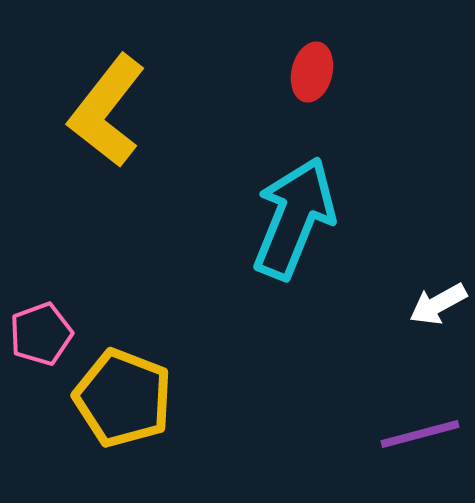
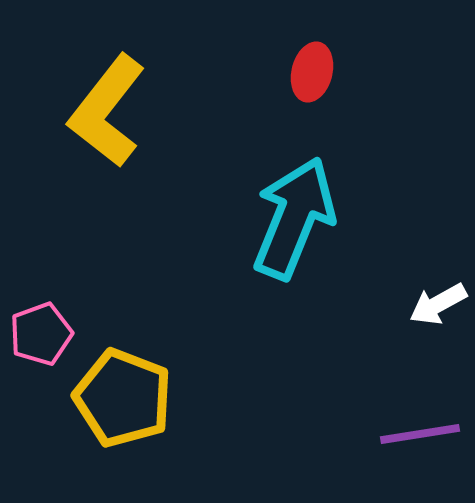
purple line: rotated 6 degrees clockwise
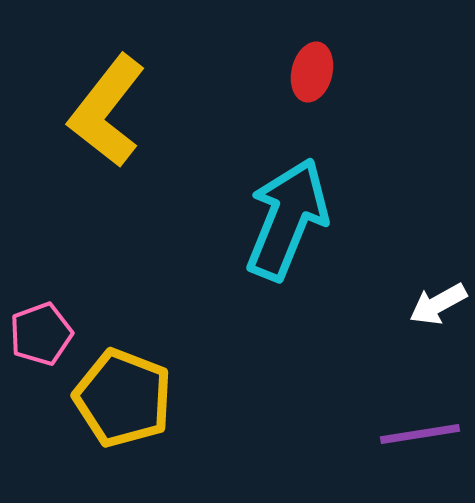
cyan arrow: moved 7 px left, 1 px down
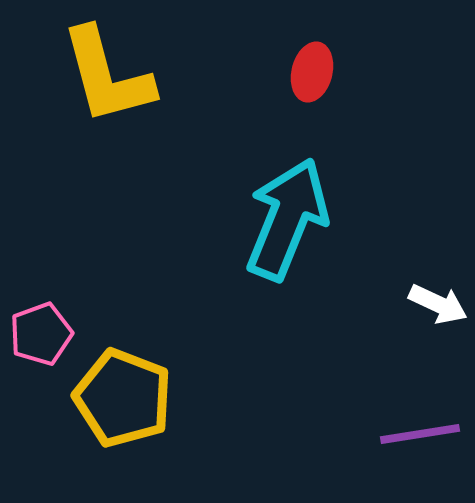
yellow L-shape: moved 35 px up; rotated 53 degrees counterclockwise
white arrow: rotated 126 degrees counterclockwise
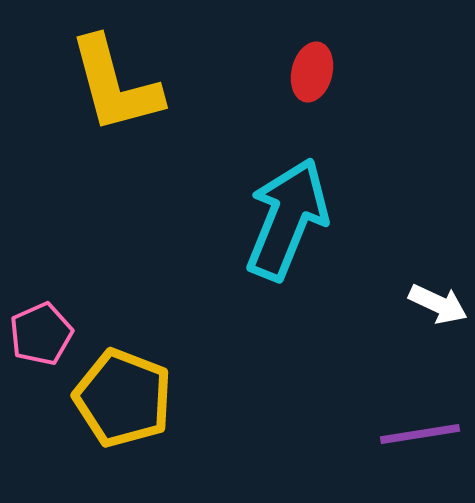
yellow L-shape: moved 8 px right, 9 px down
pink pentagon: rotated 4 degrees counterclockwise
